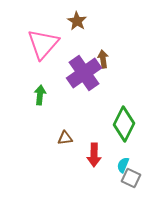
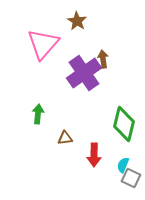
green arrow: moved 2 px left, 19 px down
green diamond: rotated 12 degrees counterclockwise
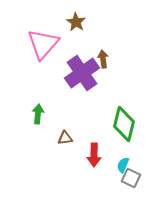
brown star: moved 1 px left, 1 px down
purple cross: moved 2 px left
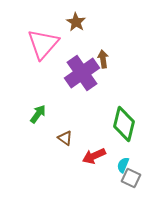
green arrow: rotated 30 degrees clockwise
brown triangle: rotated 42 degrees clockwise
red arrow: moved 1 px down; rotated 65 degrees clockwise
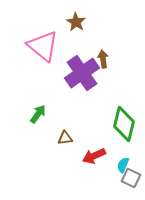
pink triangle: moved 2 px down; rotated 32 degrees counterclockwise
brown triangle: rotated 42 degrees counterclockwise
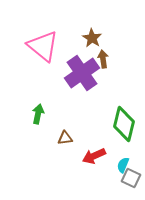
brown star: moved 16 px right, 16 px down
green arrow: rotated 24 degrees counterclockwise
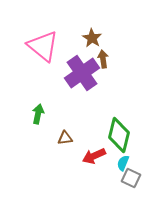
green diamond: moved 5 px left, 11 px down
cyan semicircle: moved 2 px up
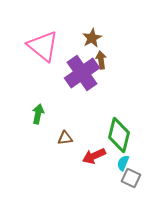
brown star: rotated 12 degrees clockwise
brown arrow: moved 2 px left, 1 px down
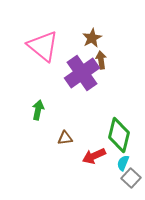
green arrow: moved 4 px up
gray square: rotated 18 degrees clockwise
